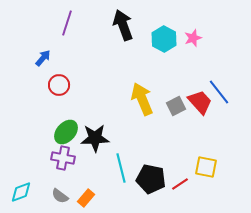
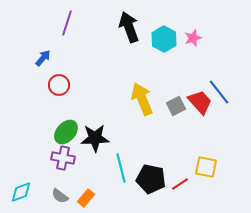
black arrow: moved 6 px right, 2 px down
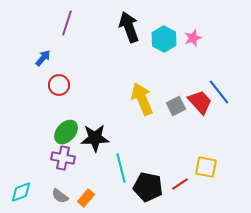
black pentagon: moved 3 px left, 8 px down
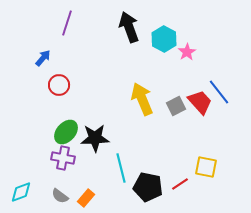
pink star: moved 6 px left, 14 px down; rotated 12 degrees counterclockwise
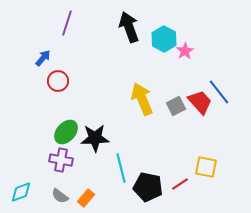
pink star: moved 2 px left, 1 px up
red circle: moved 1 px left, 4 px up
purple cross: moved 2 px left, 2 px down
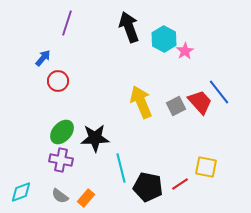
yellow arrow: moved 1 px left, 3 px down
green ellipse: moved 4 px left
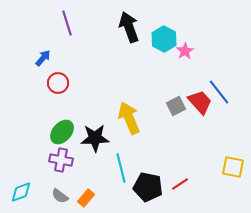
purple line: rotated 35 degrees counterclockwise
red circle: moved 2 px down
yellow arrow: moved 12 px left, 16 px down
yellow square: moved 27 px right
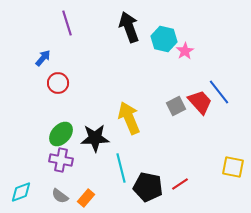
cyan hexagon: rotated 15 degrees counterclockwise
green ellipse: moved 1 px left, 2 px down
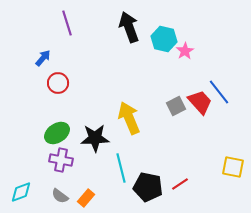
green ellipse: moved 4 px left, 1 px up; rotated 15 degrees clockwise
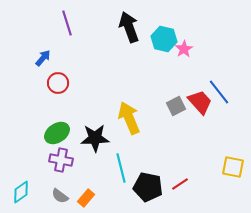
pink star: moved 1 px left, 2 px up
cyan diamond: rotated 15 degrees counterclockwise
